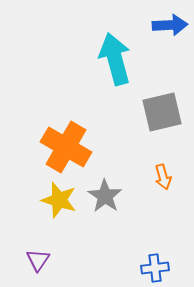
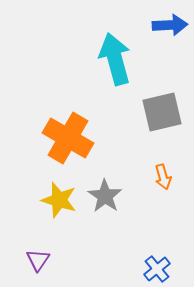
orange cross: moved 2 px right, 9 px up
blue cross: moved 2 px right, 1 px down; rotated 32 degrees counterclockwise
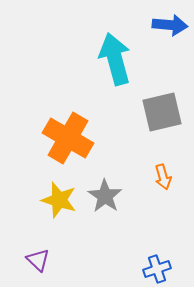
blue arrow: rotated 8 degrees clockwise
purple triangle: rotated 20 degrees counterclockwise
blue cross: rotated 20 degrees clockwise
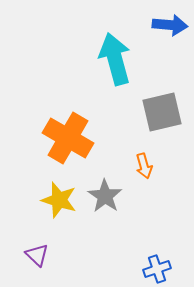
orange arrow: moved 19 px left, 11 px up
purple triangle: moved 1 px left, 5 px up
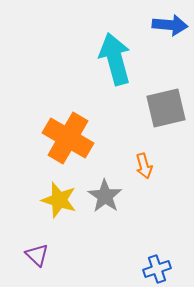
gray square: moved 4 px right, 4 px up
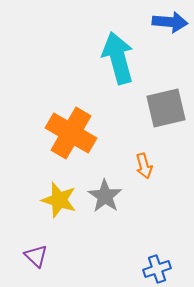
blue arrow: moved 3 px up
cyan arrow: moved 3 px right, 1 px up
orange cross: moved 3 px right, 5 px up
purple triangle: moved 1 px left, 1 px down
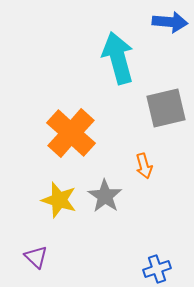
orange cross: rotated 12 degrees clockwise
purple triangle: moved 1 px down
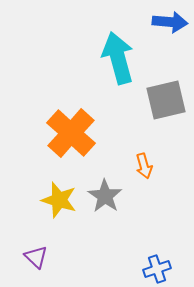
gray square: moved 8 px up
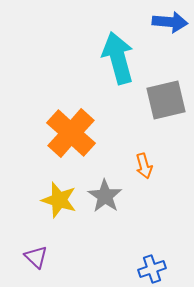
blue cross: moved 5 px left
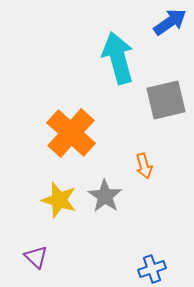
blue arrow: rotated 40 degrees counterclockwise
